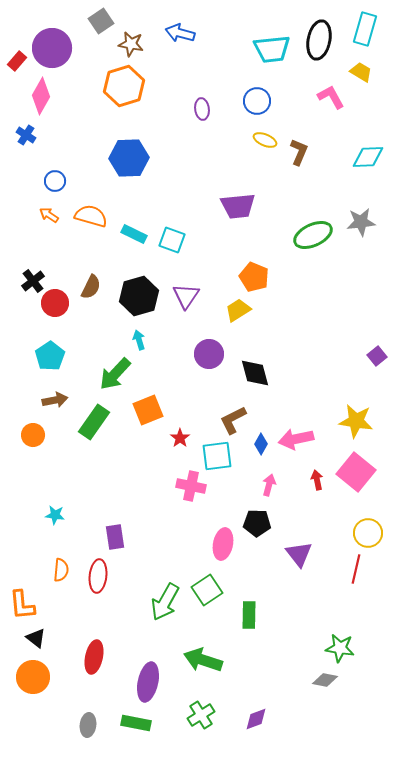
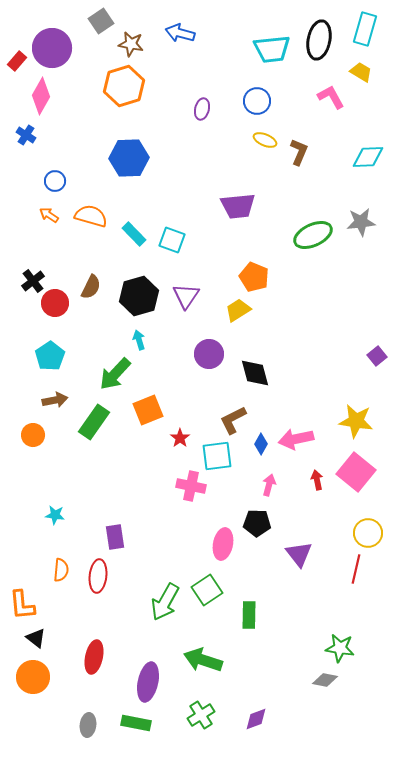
purple ellipse at (202, 109): rotated 20 degrees clockwise
cyan rectangle at (134, 234): rotated 20 degrees clockwise
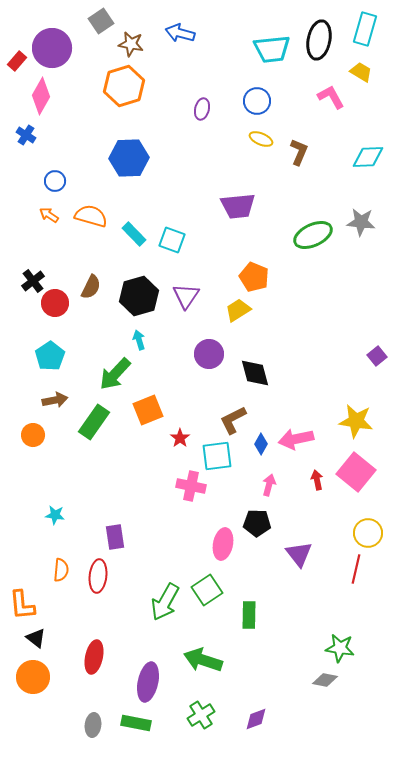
yellow ellipse at (265, 140): moved 4 px left, 1 px up
gray star at (361, 222): rotated 12 degrees clockwise
gray ellipse at (88, 725): moved 5 px right
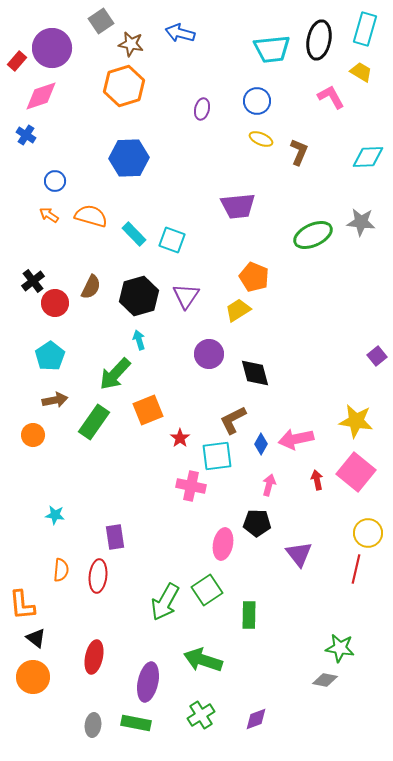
pink diamond at (41, 96): rotated 42 degrees clockwise
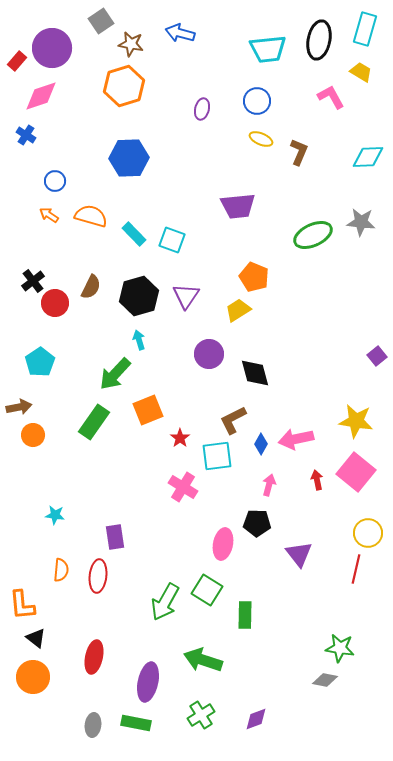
cyan trapezoid at (272, 49): moved 4 px left
cyan pentagon at (50, 356): moved 10 px left, 6 px down
brown arrow at (55, 400): moved 36 px left, 7 px down
pink cross at (191, 486): moved 8 px left, 1 px down; rotated 20 degrees clockwise
green square at (207, 590): rotated 24 degrees counterclockwise
green rectangle at (249, 615): moved 4 px left
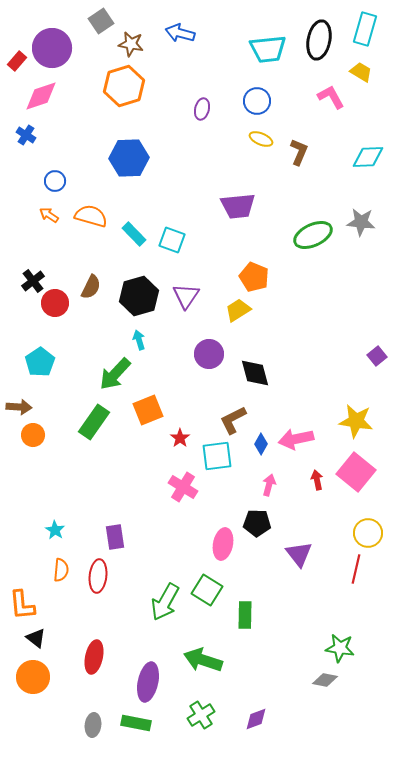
brown arrow at (19, 407): rotated 15 degrees clockwise
cyan star at (55, 515): moved 15 px down; rotated 24 degrees clockwise
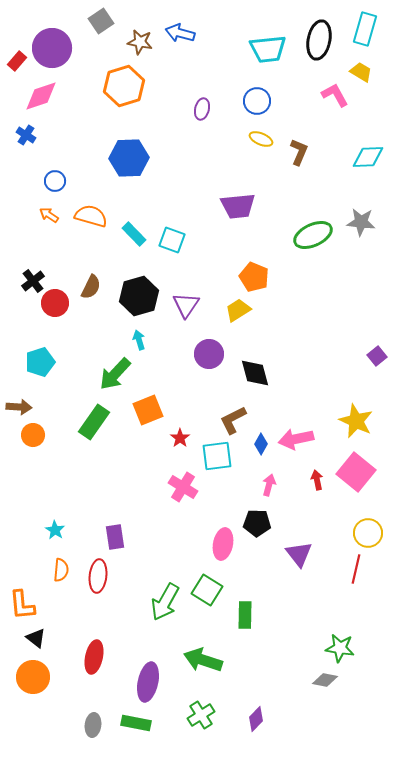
brown star at (131, 44): moved 9 px right, 2 px up
pink L-shape at (331, 97): moved 4 px right, 2 px up
purple triangle at (186, 296): moved 9 px down
cyan pentagon at (40, 362): rotated 16 degrees clockwise
yellow star at (356, 421): rotated 16 degrees clockwise
purple diamond at (256, 719): rotated 25 degrees counterclockwise
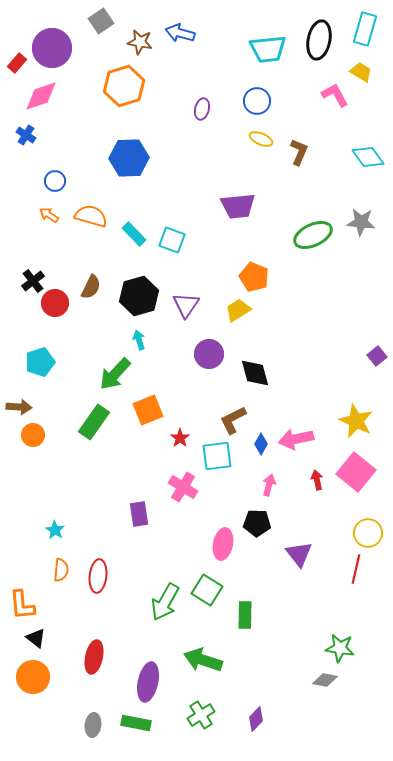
red rectangle at (17, 61): moved 2 px down
cyan diamond at (368, 157): rotated 56 degrees clockwise
purple rectangle at (115, 537): moved 24 px right, 23 px up
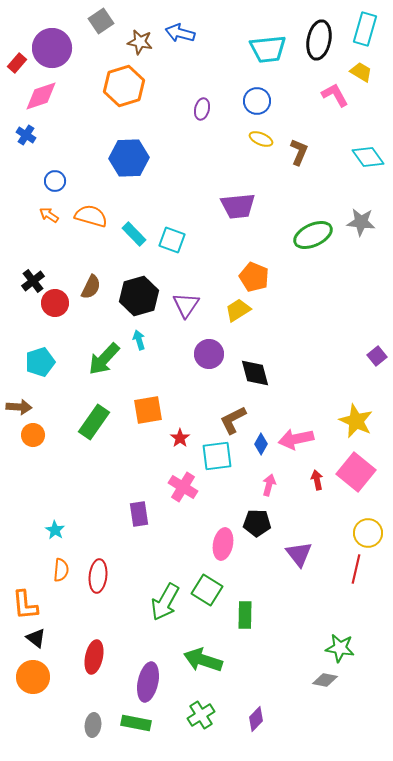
green arrow at (115, 374): moved 11 px left, 15 px up
orange square at (148, 410): rotated 12 degrees clockwise
orange L-shape at (22, 605): moved 3 px right
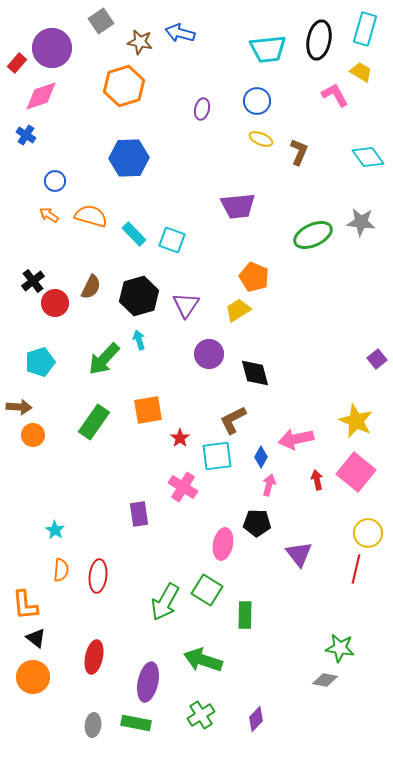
purple square at (377, 356): moved 3 px down
blue diamond at (261, 444): moved 13 px down
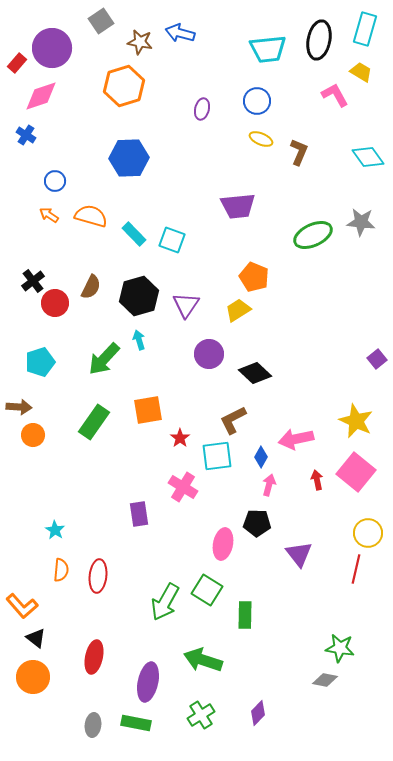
black diamond at (255, 373): rotated 32 degrees counterclockwise
orange L-shape at (25, 605): moved 3 px left, 1 px down; rotated 36 degrees counterclockwise
purple diamond at (256, 719): moved 2 px right, 6 px up
